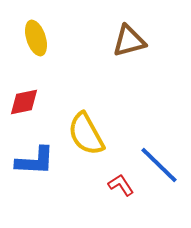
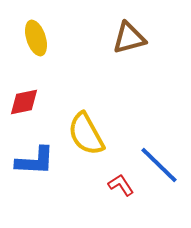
brown triangle: moved 3 px up
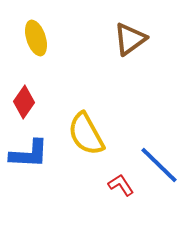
brown triangle: moved 1 px right, 1 px down; rotated 21 degrees counterclockwise
red diamond: rotated 44 degrees counterclockwise
blue L-shape: moved 6 px left, 7 px up
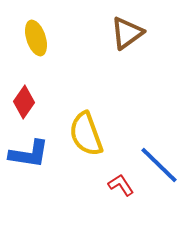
brown triangle: moved 3 px left, 6 px up
yellow semicircle: rotated 9 degrees clockwise
blue L-shape: rotated 6 degrees clockwise
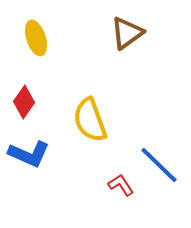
yellow semicircle: moved 4 px right, 14 px up
blue L-shape: rotated 15 degrees clockwise
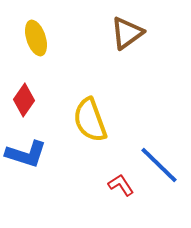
red diamond: moved 2 px up
blue L-shape: moved 3 px left; rotated 6 degrees counterclockwise
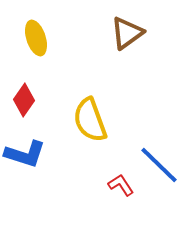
blue L-shape: moved 1 px left
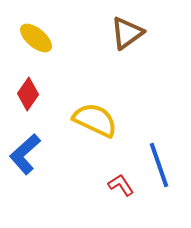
yellow ellipse: rotated 32 degrees counterclockwise
red diamond: moved 4 px right, 6 px up
yellow semicircle: moved 5 px right; rotated 135 degrees clockwise
blue L-shape: rotated 120 degrees clockwise
blue line: rotated 27 degrees clockwise
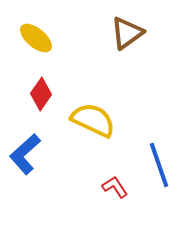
red diamond: moved 13 px right
yellow semicircle: moved 2 px left
red L-shape: moved 6 px left, 2 px down
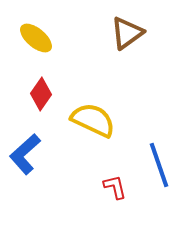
red L-shape: rotated 20 degrees clockwise
